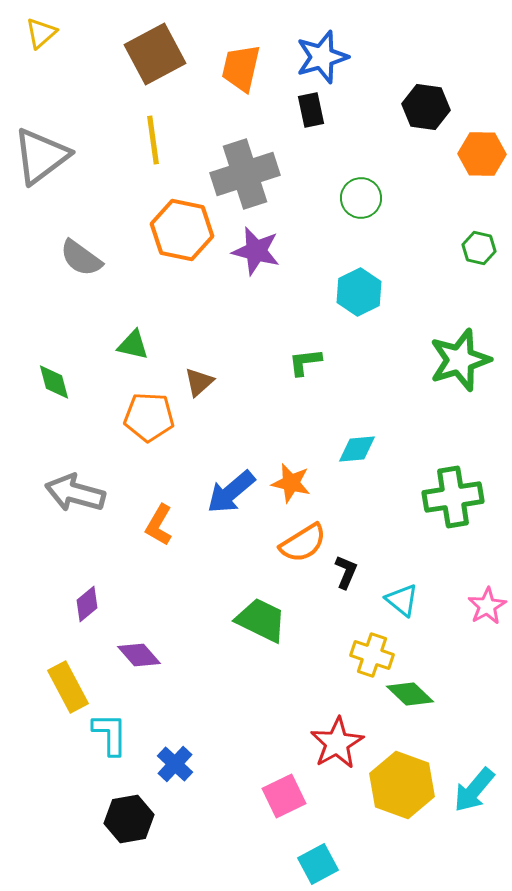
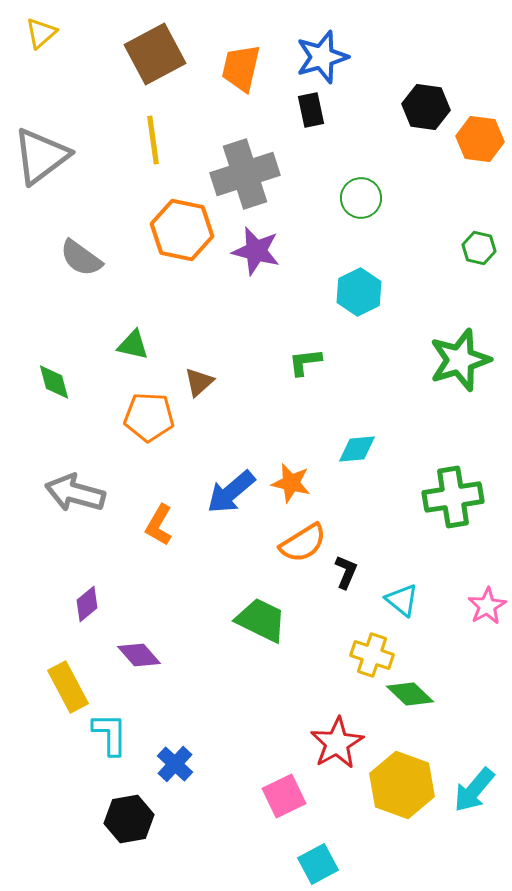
orange hexagon at (482, 154): moved 2 px left, 15 px up; rotated 6 degrees clockwise
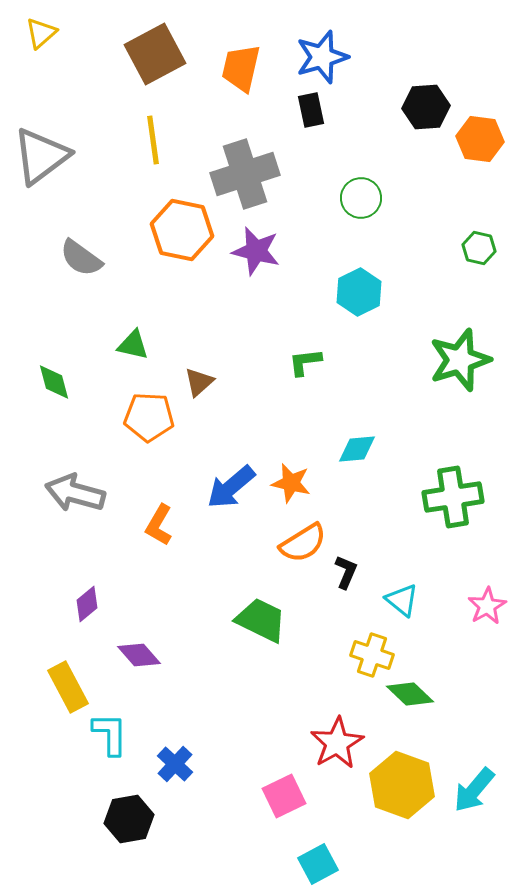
black hexagon at (426, 107): rotated 12 degrees counterclockwise
blue arrow at (231, 492): moved 5 px up
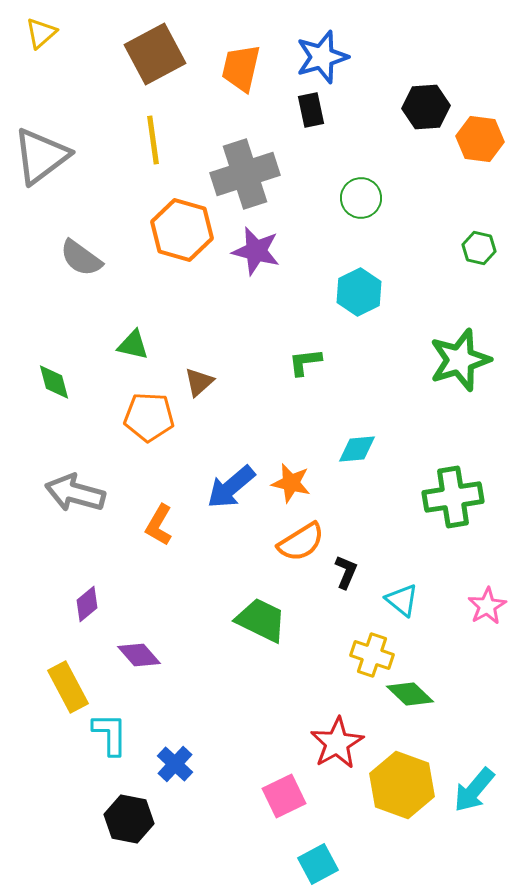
orange hexagon at (182, 230): rotated 4 degrees clockwise
orange semicircle at (303, 543): moved 2 px left, 1 px up
black hexagon at (129, 819): rotated 21 degrees clockwise
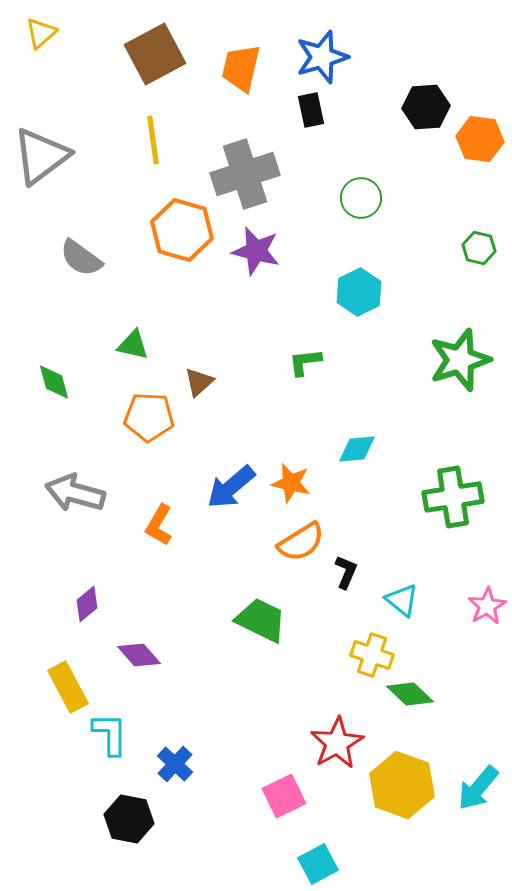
cyan arrow at (474, 790): moved 4 px right, 2 px up
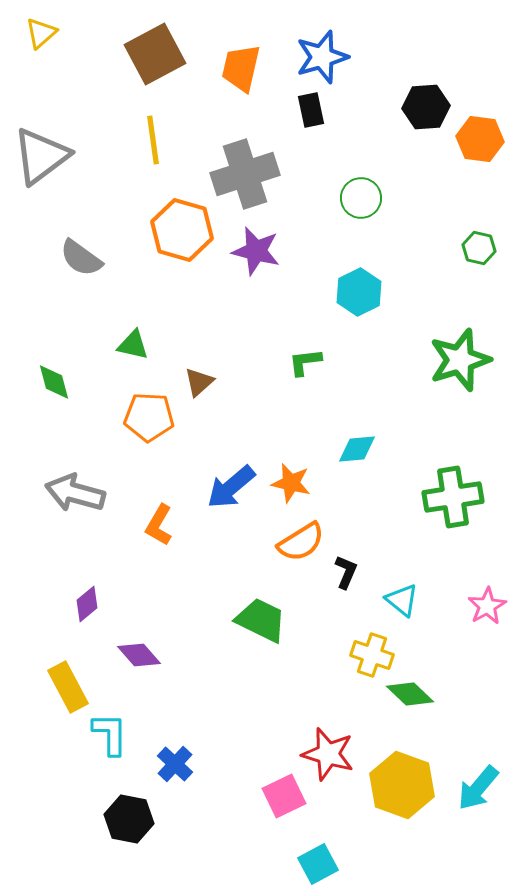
red star at (337, 743): moved 9 px left, 11 px down; rotated 26 degrees counterclockwise
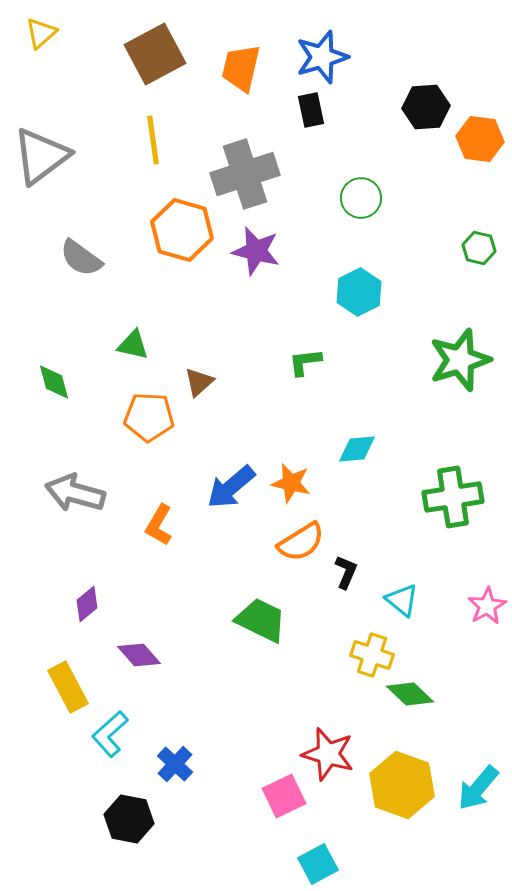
cyan L-shape at (110, 734): rotated 132 degrees counterclockwise
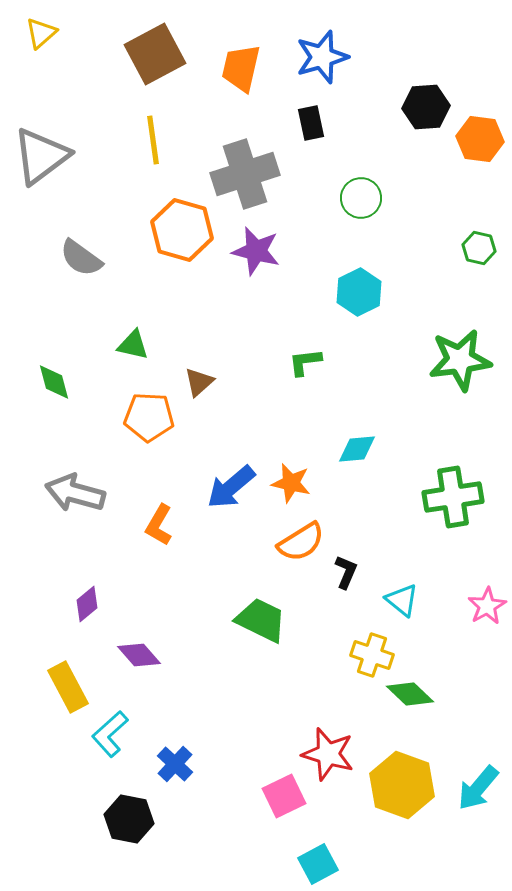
black rectangle at (311, 110): moved 13 px down
green star at (460, 360): rotated 10 degrees clockwise
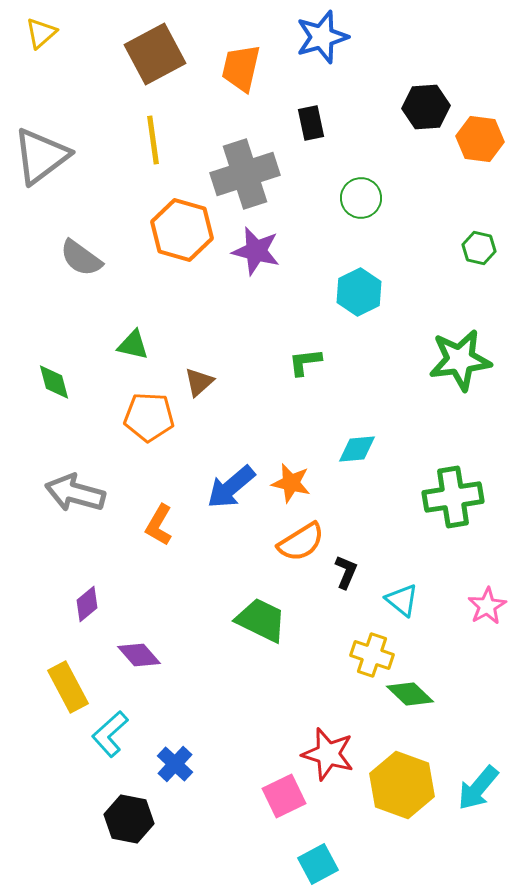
blue star at (322, 57): moved 20 px up
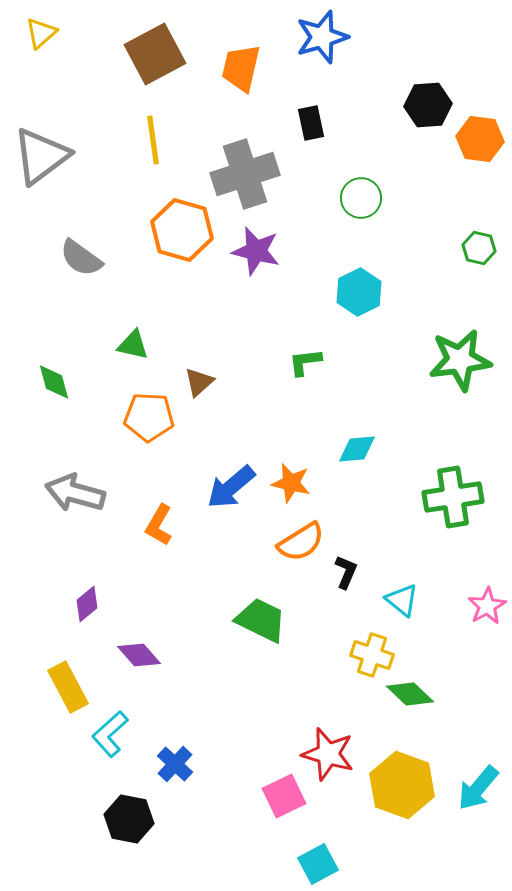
black hexagon at (426, 107): moved 2 px right, 2 px up
